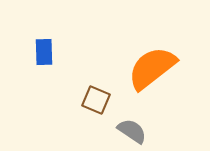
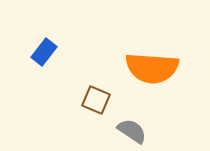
blue rectangle: rotated 40 degrees clockwise
orange semicircle: rotated 138 degrees counterclockwise
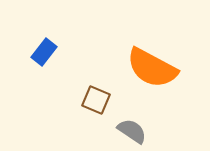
orange semicircle: rotated 24 degrees clockwise
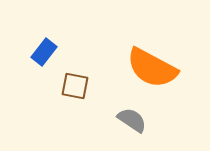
brown square: moved 21 px left, 14 px up; rotated 12 degrees counterclockwise
gray semicircle: moved 11 px up
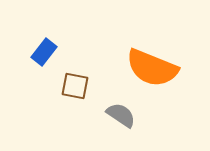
orange semicircle: rotated 6 degrees counterclockwise
gray semicircle: moved 11 px left, 5 px up
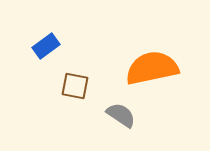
blue rectangle: moved 2 px right, 6 px up; rotated 16 degrees clockwise
orange semicircle: rotated 146 degrees clockwise
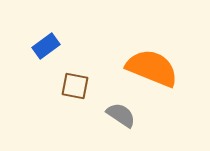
orange semicircle: rotated 34 degrees clockwise
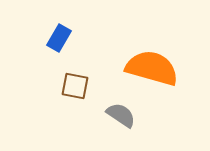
blue rectangle: moved 13 px right, 8 px up; rotated 24 degrees counterclockwise
orange semicircle: rotated 6 degrees counterclockwise
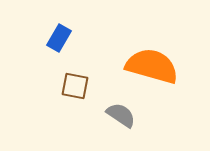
orange semicircle: moved 2 px up
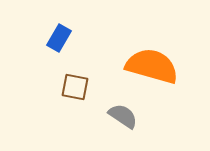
brown square: moved 1 px down
gray semicircle: moved 2 px right, 1 px down
